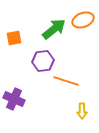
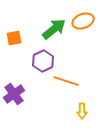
orange ellipse: moved 1 px down
purple hexagon: rotated 20 degrees counterclockwise
purple cross: moved 5 px up; rotated 30 degrees clockwise
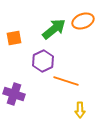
purple cross: rotated 35 degrees counterclockwise
yellow arrow: moved 2 px left, 1 px up
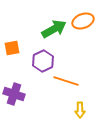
green arrow: rotated 10 degrees clockwise
orange square: moved 2 px left, 10 px down
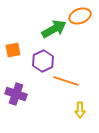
orange ellipse: moved 3 px left, 5 px up
orange square: moved 1 px right, 2 px down
purple cross: moved 2 px right
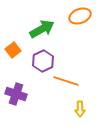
green arrow: moved 12 px left
orange square: rotated 28 degrees counterclockwise
yellow arrow: moved 1 px up
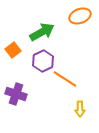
green arrow: moved 3 px down
orange line: moved 1 px left, 2 px up; rotated 15 degrees clockwise
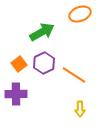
orange ellipse: moved 2 px up
orange square: moved 6 px right, 14 px down
purple hexagon: moved 1 px right, 2 px down
orange line: moved 9 px right, 4 px up
purple cross: rotated 20 degrees counterclockwise
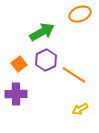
purple hexagon: moved 2 px right, 3 px up
yellow arrow: rotated 63 degrees clockwise
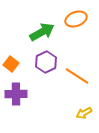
orange ellipse: moved 4 px left, 5 px down
purple hexagon: moved 2 px down
orange square: moved 8 px left; rotated 14 degrees counterclockwise
orange line: moved 3 px right, 1 px down
yellow arrow: moved 4 px right, 4 px down
